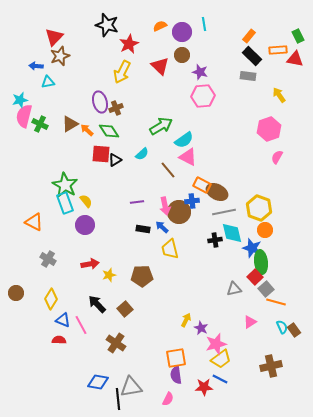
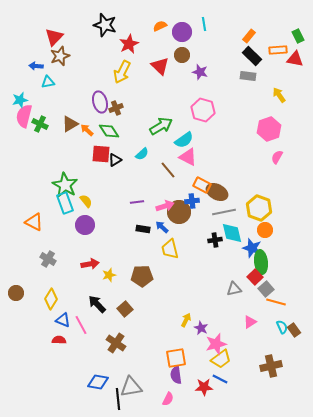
black star at (107, 25): moved 2 px left
pink hexagon at (203, 96): moved 14 px down; rotated 20 degrees clockwise
pink arrow at (165, 206): rotated 96 degrees counterclockwise
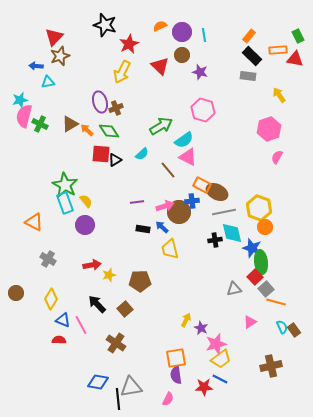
cyan line at (204, 24): moved 11 px down
orange circle at (265, 230): moved 3 px up
red arrow at (90, 264): moved 2 px right, 1 px down
brown pentagon at (142, 276): moved 2 px left, 5 px down
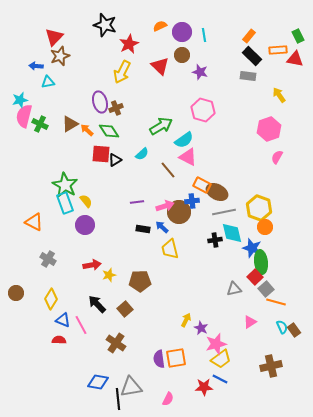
purple semicircle at (176, 375): moved 17 px left, 16 px up
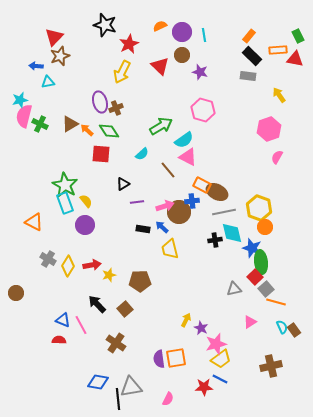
black triangle at (115, 160): moved 8 px right, 24 px down
yellow diamond at (51, 299): moved 17 px right, 33 px up
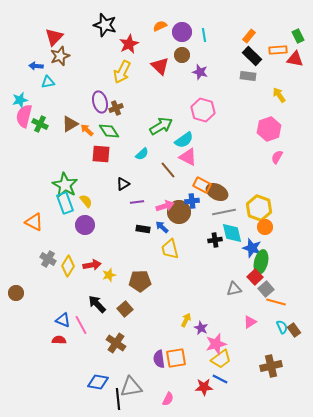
green ellipse at (261, 262): rotated 20 degrees clockwise
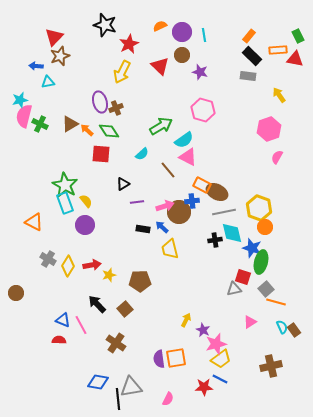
red square at (255, 277): moved 12 px left; rotated 28 degrees counterclockwise
purple star at (201, 328): moved 2 px right, 2 px down
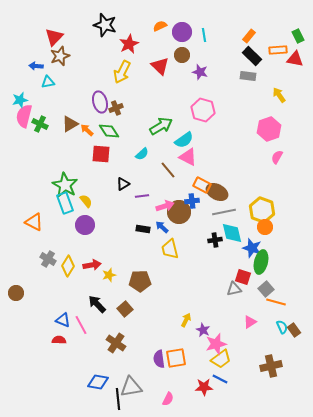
purple line at (137, 202): moved 5 px right, 6 px up
yellow hexagon at (259, 208): moved 3 px right, 2 px down
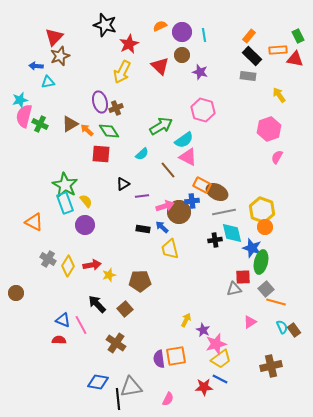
red square at (243, 277): rotated 21 degrees counterclockwise
orange square at (176, 358): moved 2 px up
